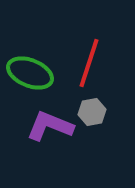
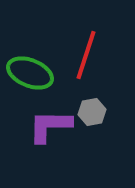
red line: moved 3 px left, 8 px up
purple L-shape: rotated 21 degrees counterclockwise
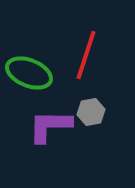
green ellipse: moved 1 px left
gray hexagon: moved 1 px left
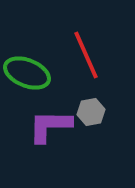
red line: rotated 42 degrees counterclockwise
green ellipse: moved 2 px left
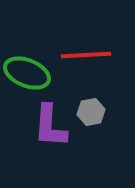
red line: rotated 69 degrees counterclockwise
purple L-shape: rotated 87 degrees counterclockwise
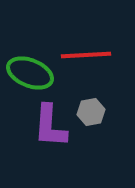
green ellipse: moved 3 px right
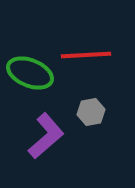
purple L-shape: moved 4 px left, 10 px down; rotated 135 degrees counterclockwise
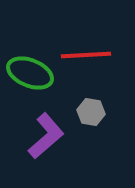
gray hexagon: rotated 20 degrees clockwise
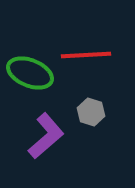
gray hexagon: rotated 8 degrees clockwise
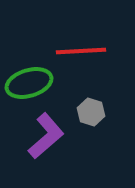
red line: moved 5 px left, 4 px up
green ellipse: moved 1 px left, 10 px down; rotated 39 degrees counterclockwise
